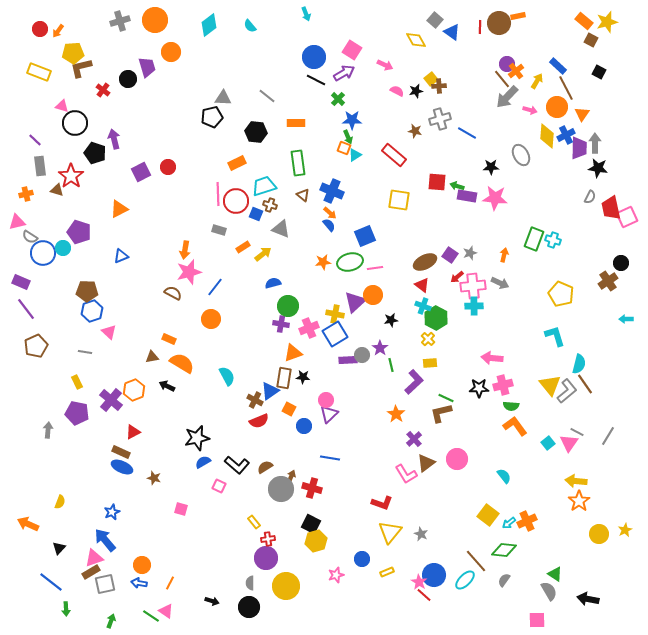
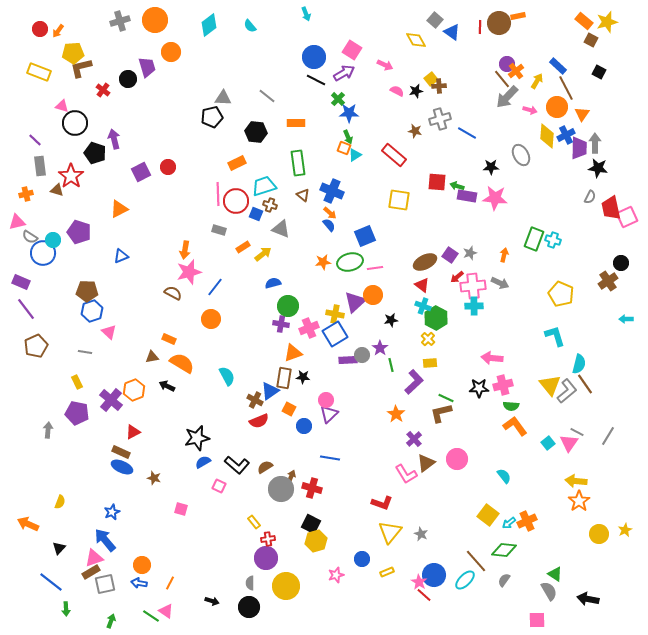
blue star at (352, 120): moved 3 px left, 7 px up
cyan circle at (63, 248): moved 10 px left, 8 px up
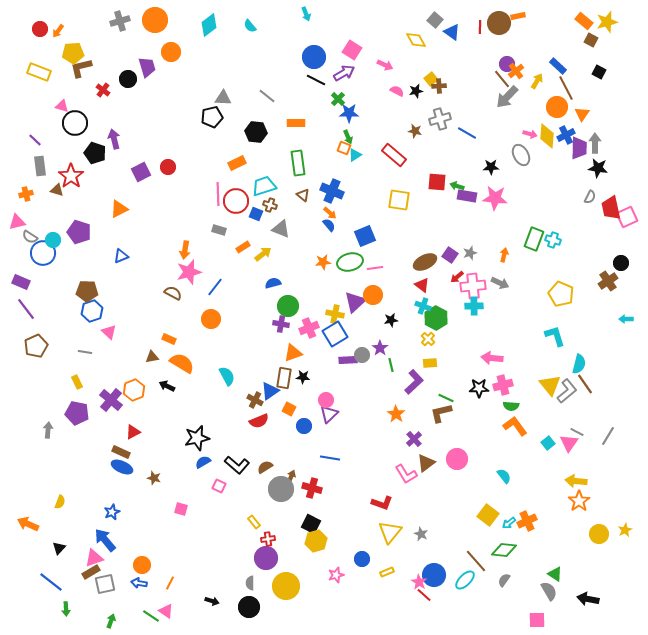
pink arrow at (530, 110): moved 24 px down
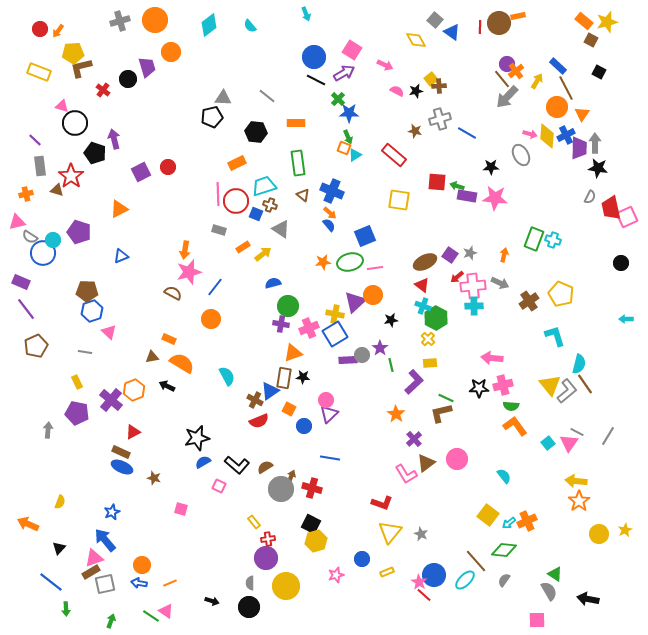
gray triangle at (281, 229): rotated 12 degrees clockwise
brown cross at (608, 281): moved 79 px left, 20 px down
orange line at (170, 583): rotated 40 degrees clockwise
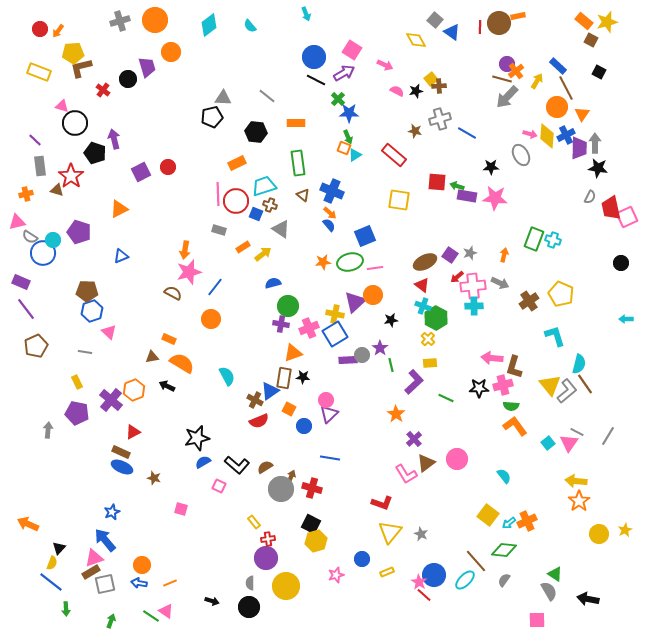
brown line at (502, 79): rotated 36 degrees counterclockwise
brown L-shape at (441, 413): moved 73 px right, 46 px up; rotated 60 degrees counterclockwise
yellow semicircle at (60, 502): moved 8 px left, 61 px down
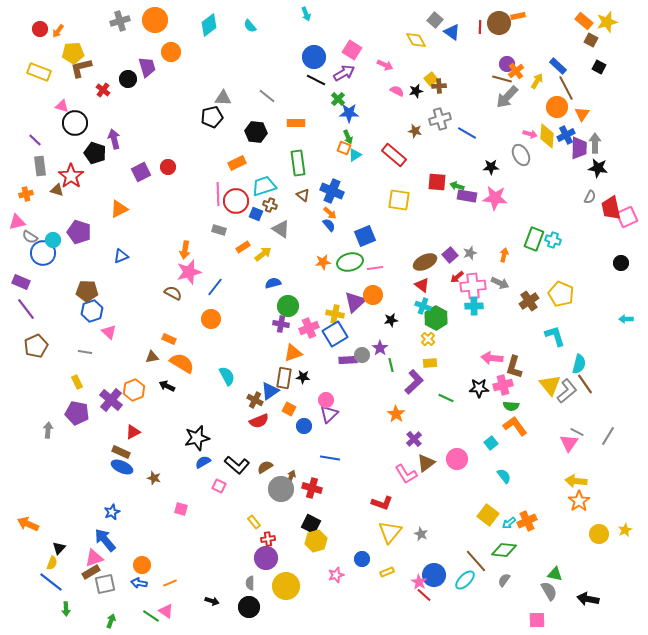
black square at (599, 72): moved 5 px up
purple square at (450, 255): rotated 14 degrees clockwise
cyan square at (548, 443): moved 57 px left
green triangle at (555, 574): rotated 21 degrees counterclockwise
